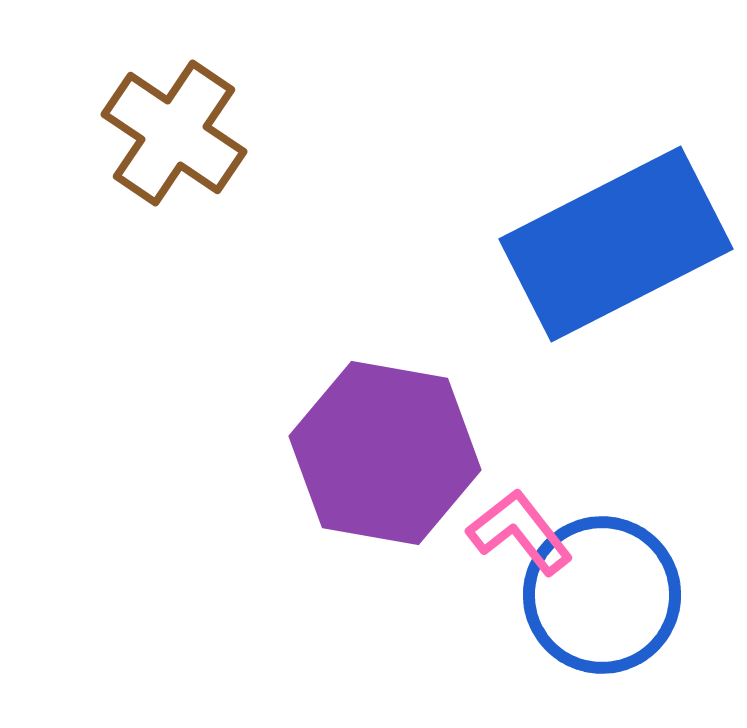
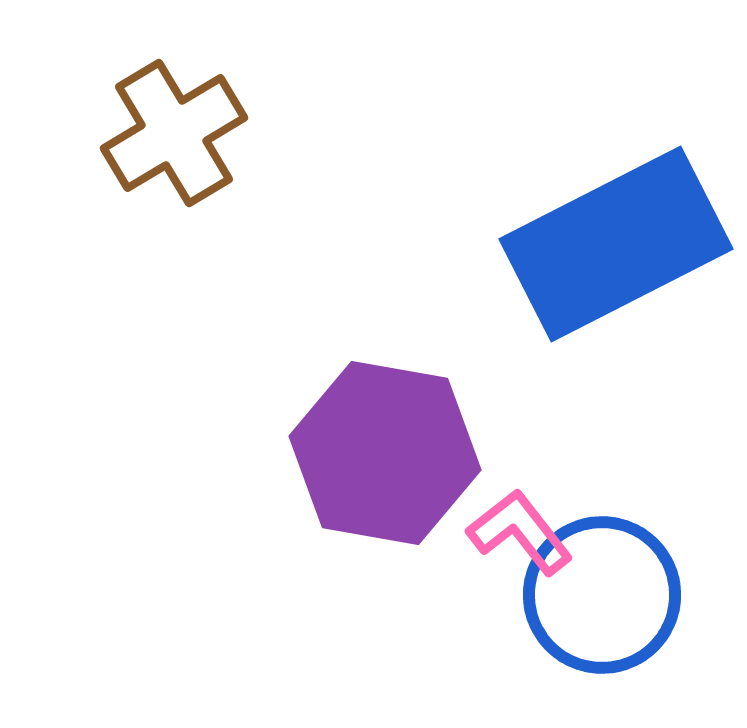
brown cross: rotated 25 degrees clockwise
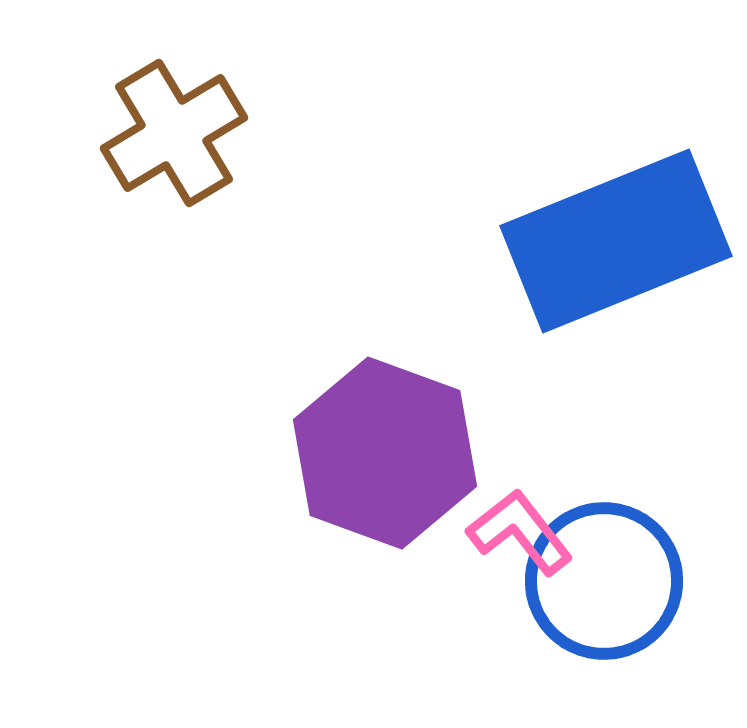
blue rectangle: moved 3 px up; rotated 5 degrees clockwise
purple hexagon: rotated 10 degrees clockwise
blue circle: moved 2 px right, 14 px up
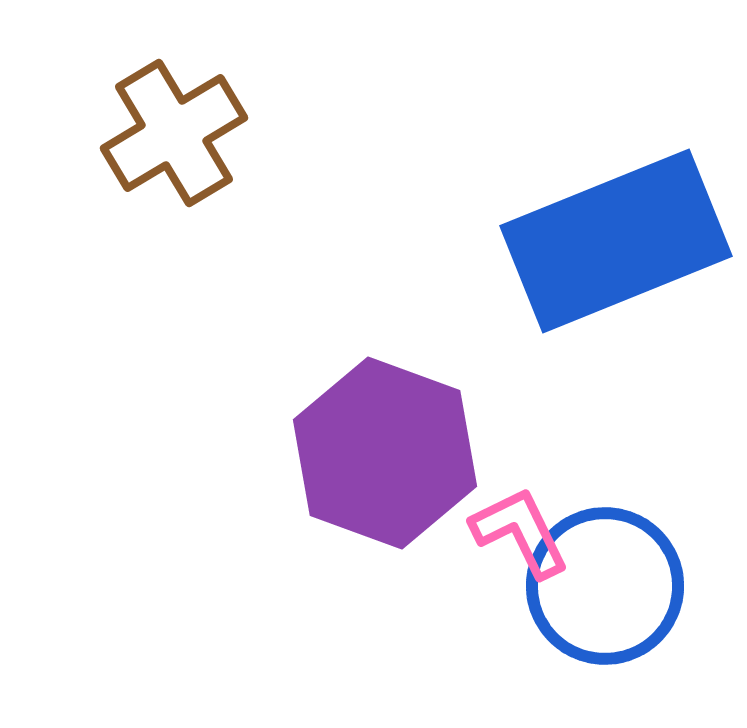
pink L-shape: rotated 12 degrees clockwise
blue circle: moved 1 px right, 5 px down
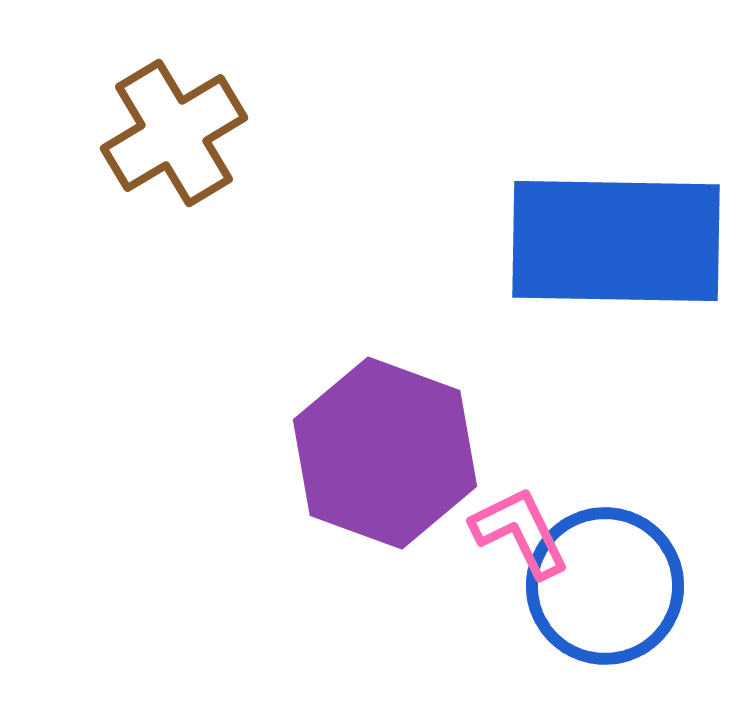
blue rectangle: rotated 23 degrees clockwise
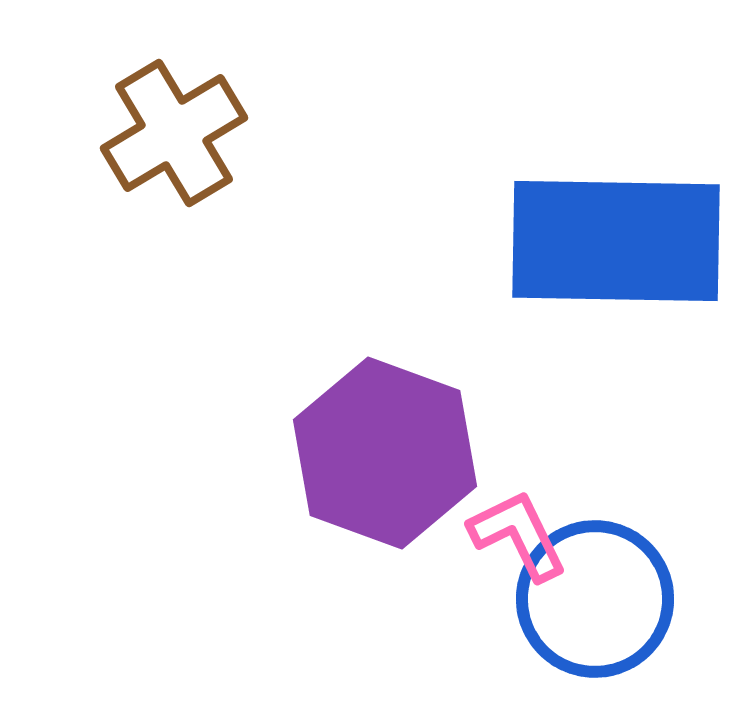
pink L-shape: moved 2 px left, 3 px down
blue circle: moved 10 px left, 13 px down
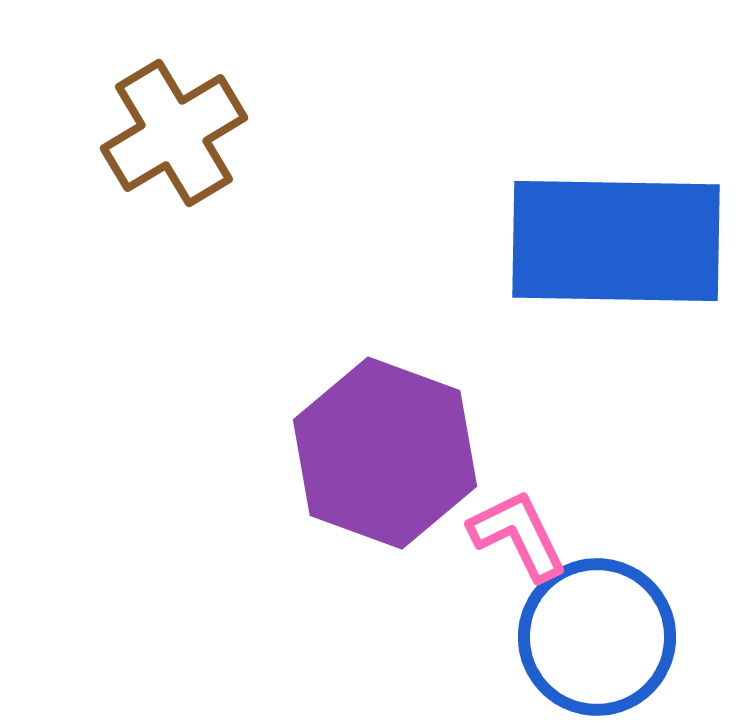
blue circle: moved 2 px right, 38 px down
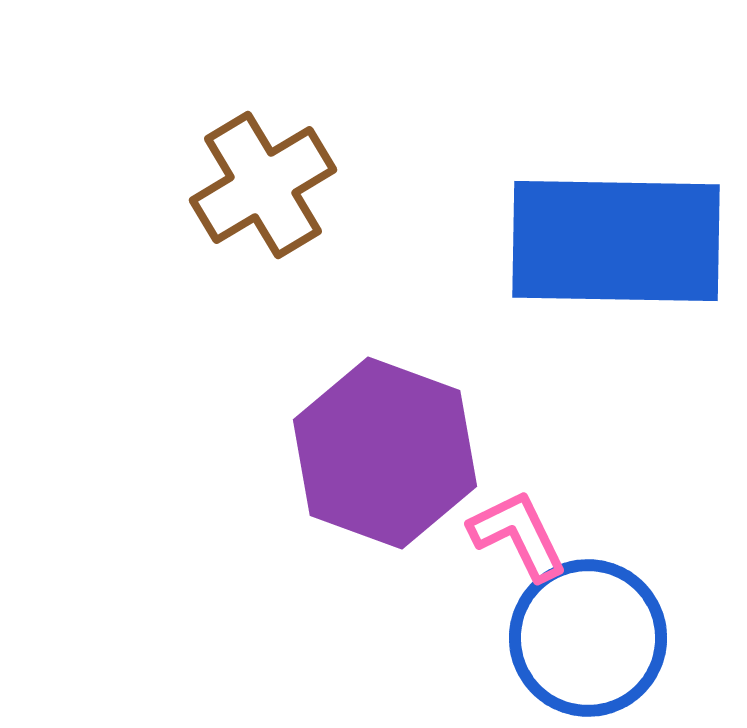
brown cross: moved 89 px right, 52 px down
blue circle: moved 9 px left, 1 px down
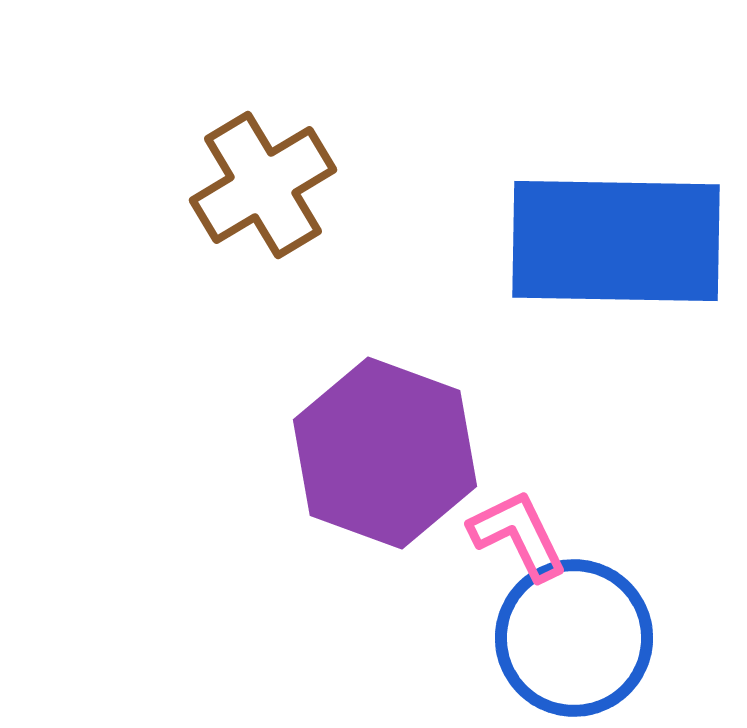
blue circle: moved 14 px left
